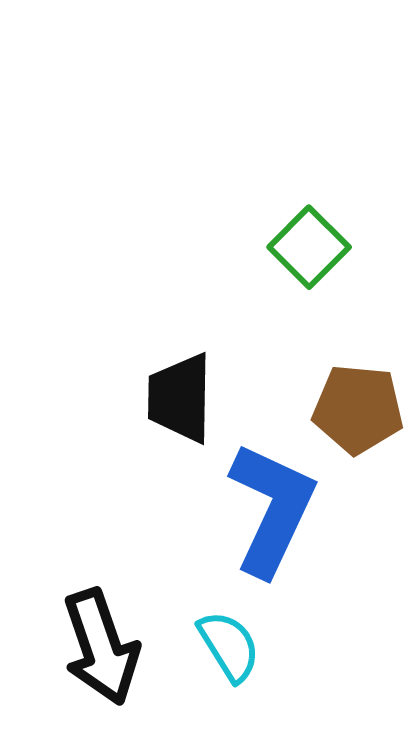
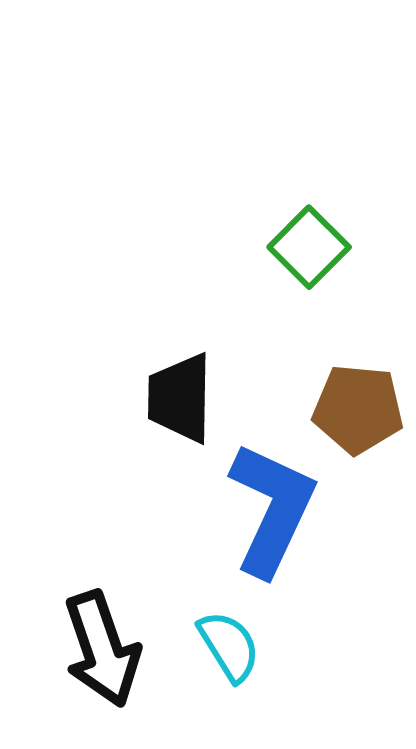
black arrow: moved 1 px right, 2 px down
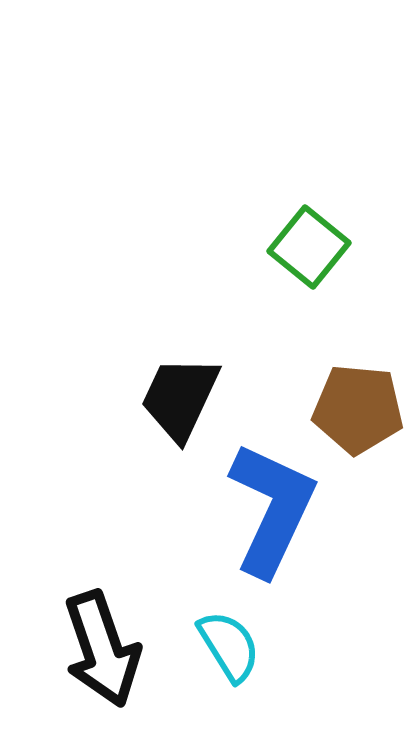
green square: rotated 6 degrees counterclockwise
black trapezoid: rotated 24 degrees clockwise
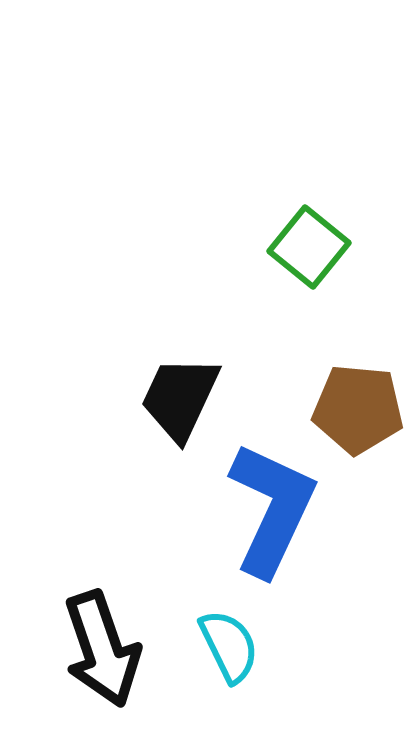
cyan semicircle: rotated 6 degrees clockwise
